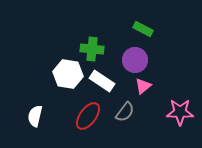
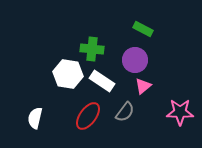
white semicircle: moved 2 px down
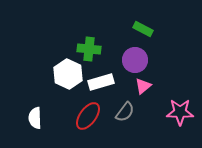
green cross: moved 3 px left
white hexagon: rotated 16 degrees clockwise
white rectangle: moved 1 px left, 1 px down; rotated 50 degrees counterclockwise
white semicircle: rotated 15 degrees counterclockwise
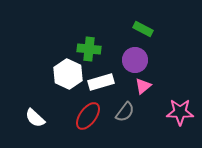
white semicircle: rotated 45 degrees counterclockwise
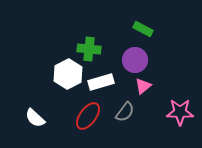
white hexagon: rotated 8 degrees clockwise
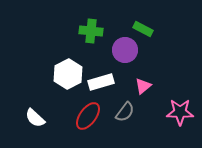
green cross: moved 2 px right, 18 px up
purple circle: moved 10 px left, 10 px up
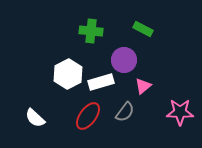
purple circle: moved 1 px left, 10 px down
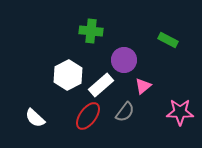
green rectangle: moved 25 px right, 11 px down
white hexagon: moved 1 px down
white rectangle: moved 3 px down; rotated 25 degrees counterclockwise
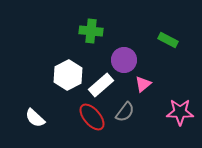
pink triangle: moved 2 px up
red ellipse: moved 4 px right, 1 px down; rotated 76 degrees counterclockwise
